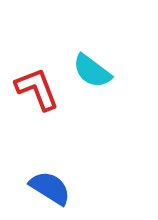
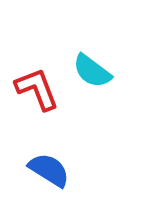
blue semicircle: moved 1 px left, 18 px up
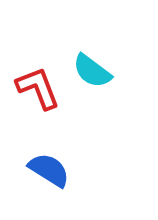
red L-shape: moved 1 px right, 1 px up
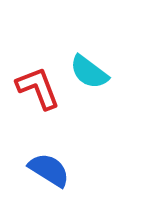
cyan semicircle: moved 3 px left, 1 px down
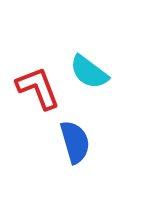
blue semicircle: moved 26 px right, 28 px up; rotated 42 degrees clockwise
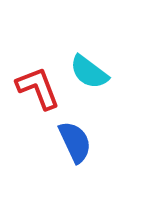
blue semicircle: rotated 9 degrees counterclockwise
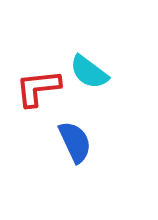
red L-shape: rotated 75 degrees counterclockwise
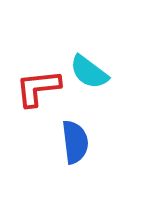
blue semicircle: rotated 18 degrees clockwise
